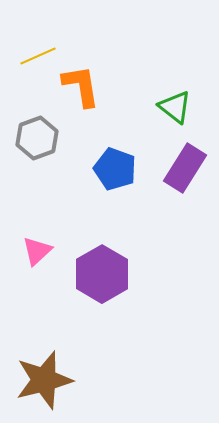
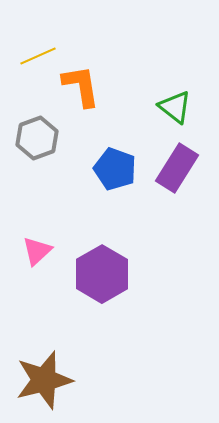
purple rectangle: moved 8 px left
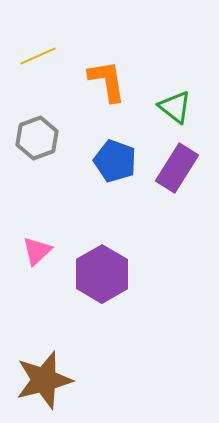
orange L-shape: moved 26 px right, 5 px up
blue pentagon: moved 8 px up
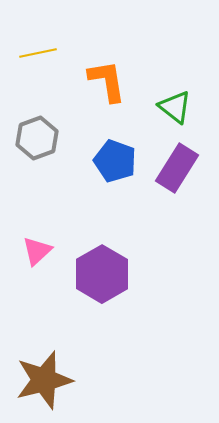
yellow line: moved 3 px up; rotated 12 degrees clockwise
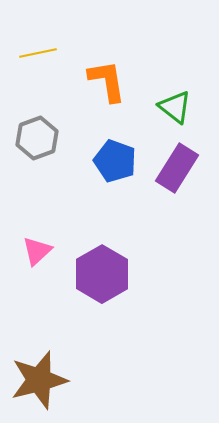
brown star: moved 5 px left
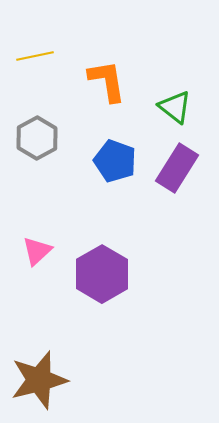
yellow line: moved 3 px left, 3 px down
gray hexagon: rotated 9 degrees counterclockwise
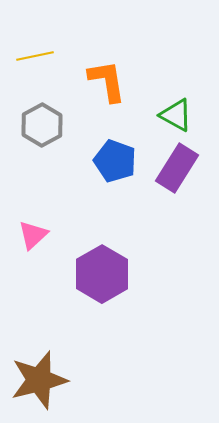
green triangle: moved 1 px right, 8 px down; rotated 9 degrees counterclockwise
gray hexagon: moved 5 px right, 13 px up
pink triangle: moved 4 px left, 16 px up
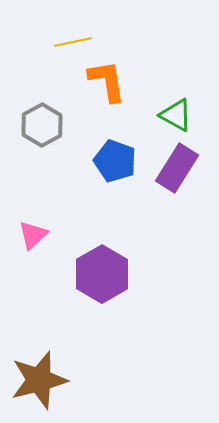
yellow line: moved 38 px right, 14 px up
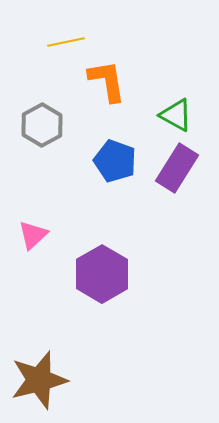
yellow line: moved 7 px left
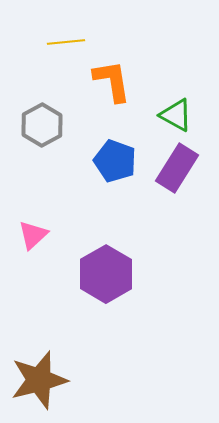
yellow line: rotated 6 degrees clockwise
orange L-shape: moved 5 px right
purple hexagon: moved 4 px right
